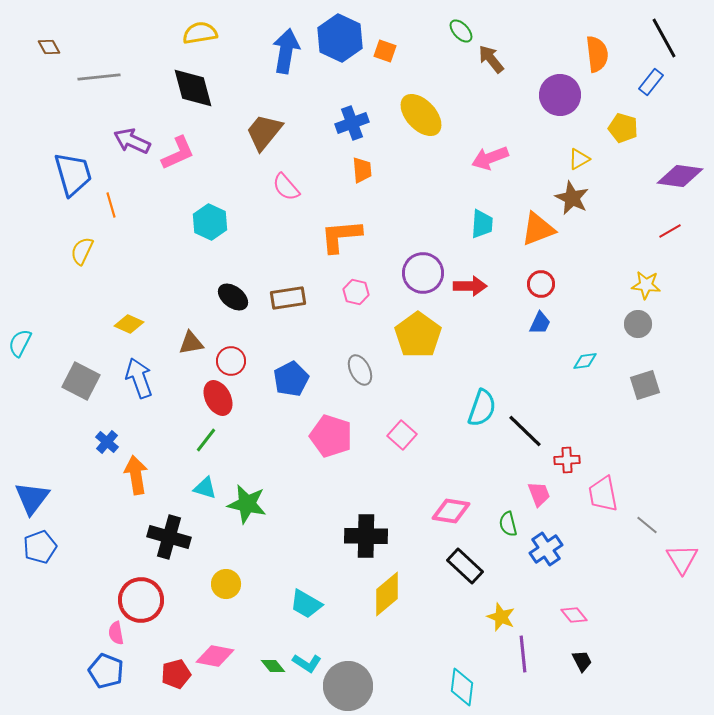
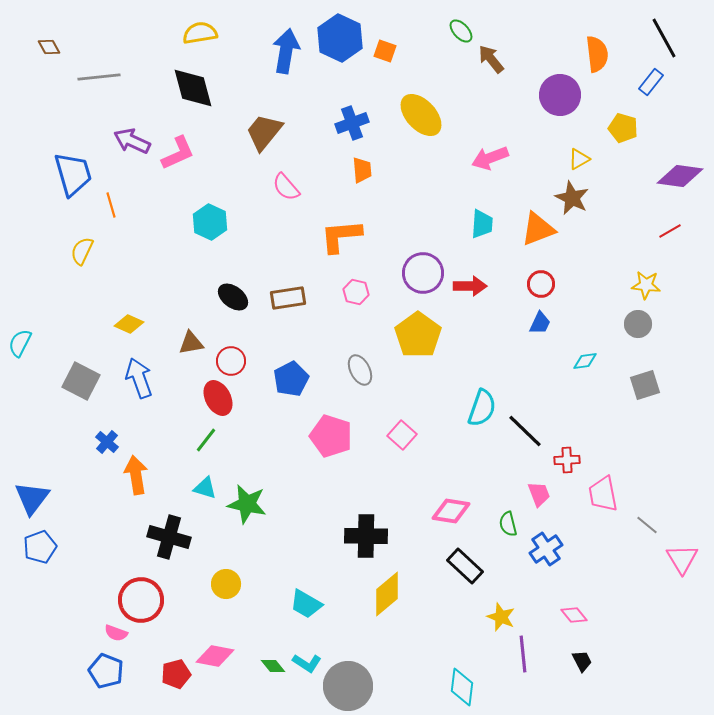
pink semicircle at (116, 633): rotated 60 degrees counterclockwise
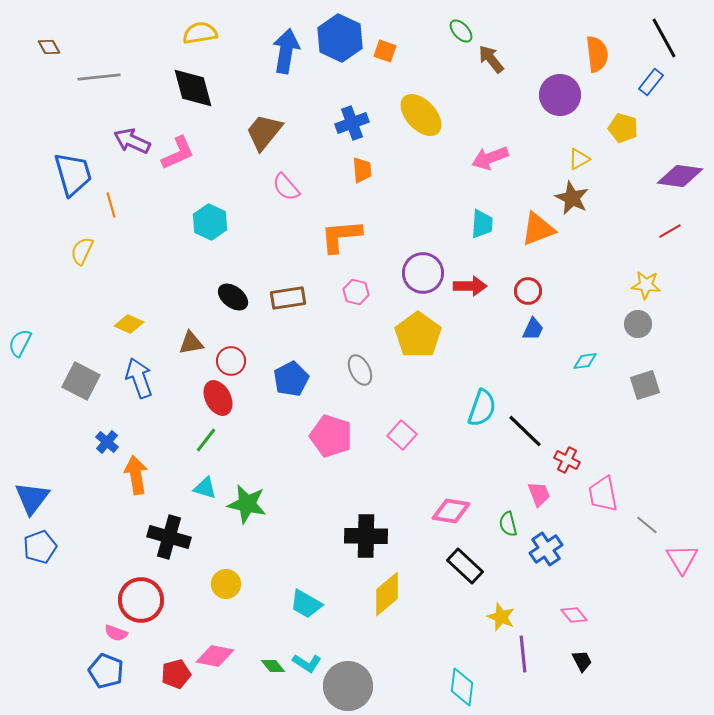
red circle at (541, 284): moved 13 px left, 7 px down
blue trapezoid at (540, 323): moved 7 px left, 6 px down
red cross at (567, 460): rotated 30 degrees clockwise
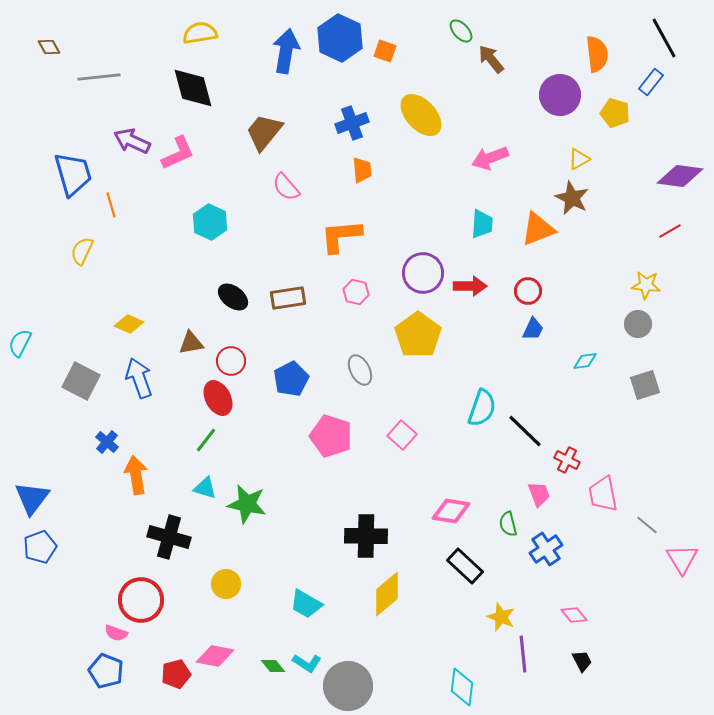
yellow pentagon at (623, 128): moved 8 px left, 15 px up
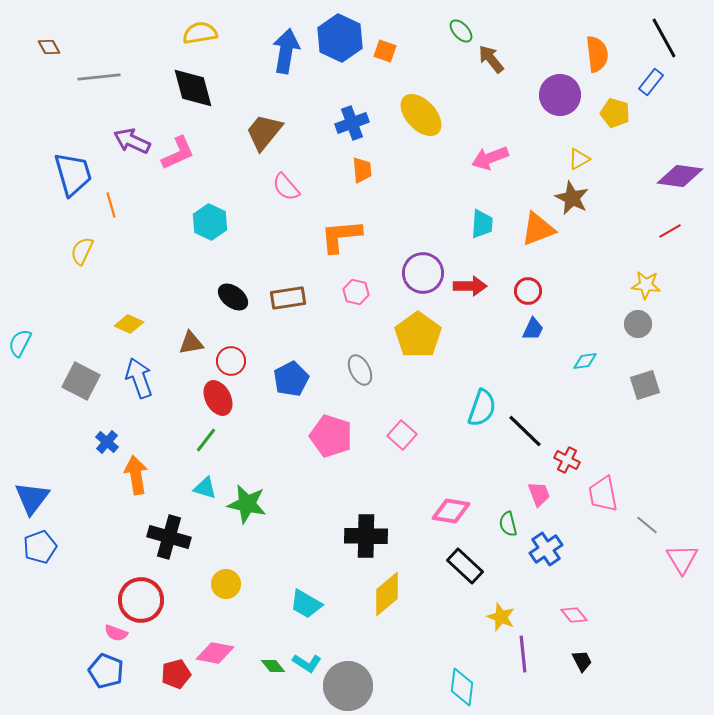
pink diamond at (215, 656): moved 3 px up
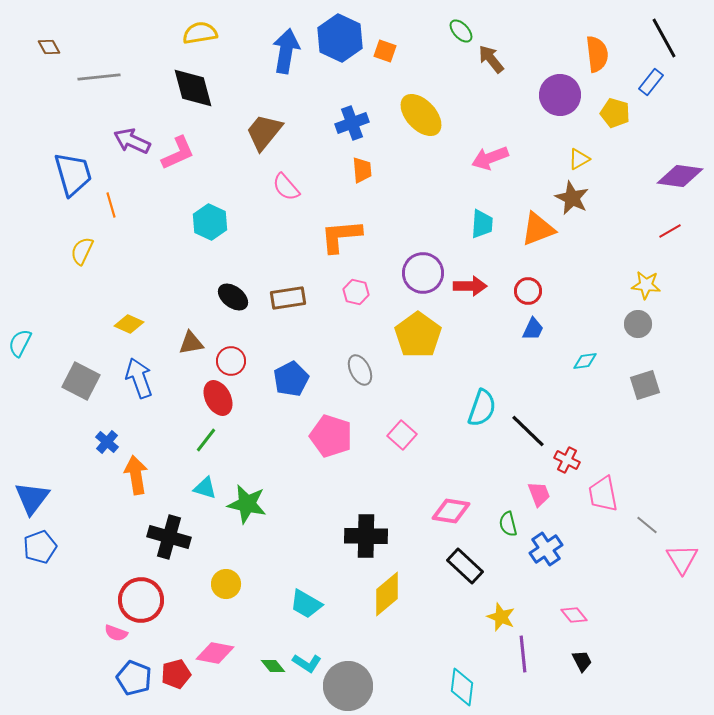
black line at (525, 431): moved 3 px right
blue pentagon at (106, 671): moved 28 px right, 7 px down
